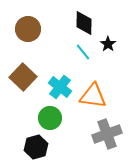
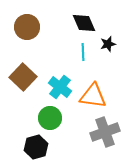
black diamond: rotated 25 degrees counterclockwise
brown circle: moved 1 px left, 2 px up
black star: rotated 21 degrees clockwise
cyan line: rotated 36 degrees clockwise
gray cross: moved 2 px left, 2 px up
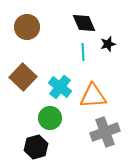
orange triangle: rotated 12 degrees counterclockwise
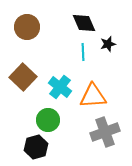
green circle: moved 2 px left, 2 px down
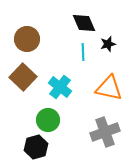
brown circle: moved 12 px down
orange triangle: moved 16 px right, 8 px up; rotated 16 degrees clockwise
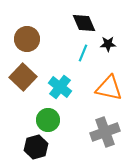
black star: rotated 14 degrees clockwise
cyan line: moved 1 px down; rotated 24 degrees clockwise
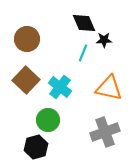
black star: moved 4 px left, 4 px up
brown square: moved 3 px right, 3 px down
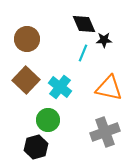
black diamond: moved 1 px down
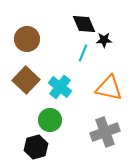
green circle: moved 2 px right
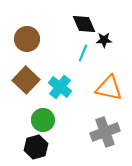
green circle: moved 7 px left
